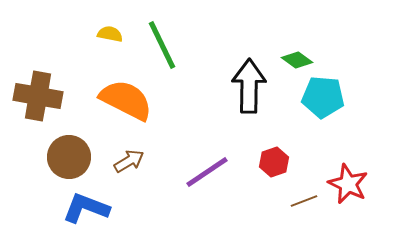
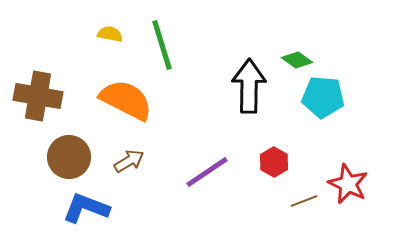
green line: rotated 9 degrees clockwise
red hexagon: rotated 12 degrees counterclockwise
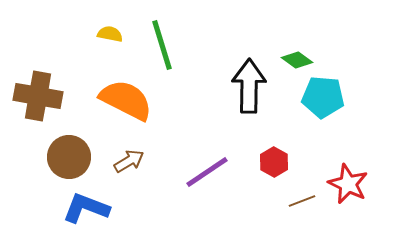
brown line: moved 2 px left
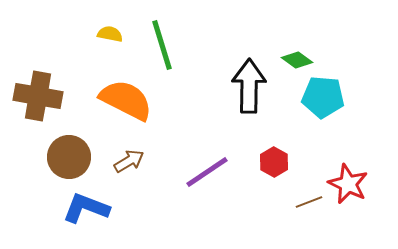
brown line: moved 7 px right, 1 px down
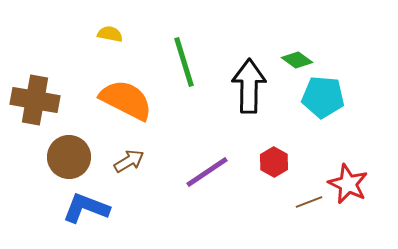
green line: moved 22 px right, 17 px down
brown cross: moved 3 px left, 4 px down
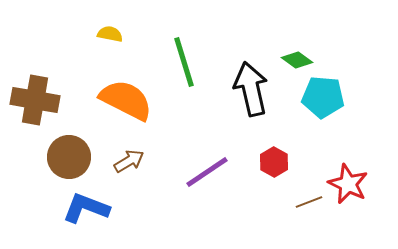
black arrow: moved 2 px right, 3 px down; rotated 14 degrees counterclockwise
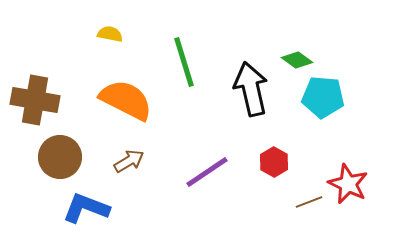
brown circle: moved 9 px left
